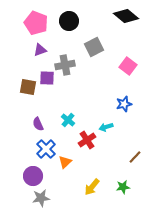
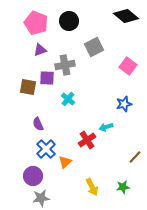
cyan cross: moved 21 px up
yellow arrow: rotated 66 degrees counterclockwise
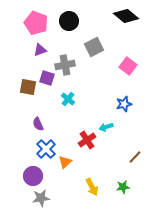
purple square: rotated 14 degrees clockwise
